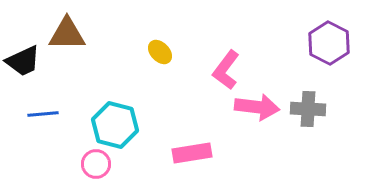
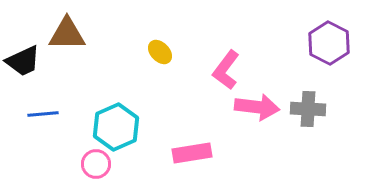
cyan hexagon: moved 1 px right, 2 px down; rotated 21 degrees clockwise
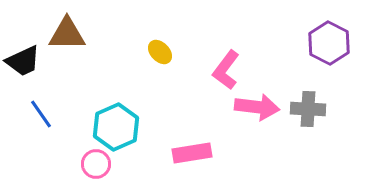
blue line: moved 2 px left; rotated 60 degrees clockwise
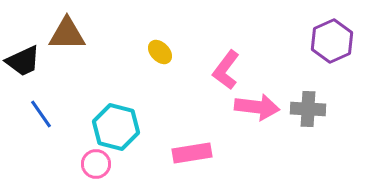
purple hexagon: moved 3 px right, 2 px up; rotated 9 degrees clockwise
cyan hexagon: rotated 21 degrees counterclockwise
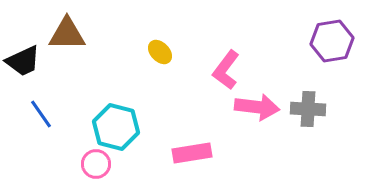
purple hexagon: rotated 15 degrees clockwise
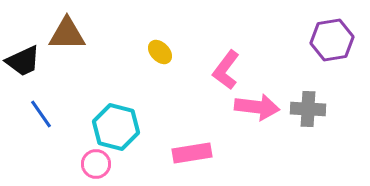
purple hexagon: moved 1 px up
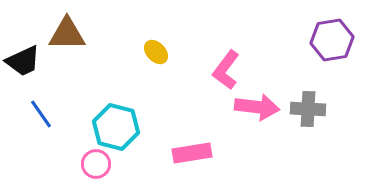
yellow ellipse: moved 4 px left
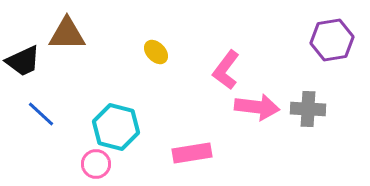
blue line: rotated 12 degrees counterclockwise
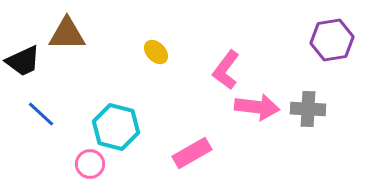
pink rectangle: rotated 21 degrees counterclockwise
pink circle: moved 6 px left
